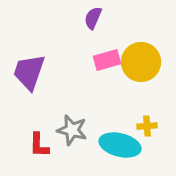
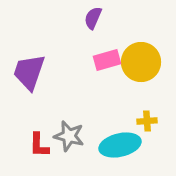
yellow cross: moved 5 px up
gray star: moved 3 px left, 6 px down
cyan ellipse: rotated 27 degrees counterclockwise
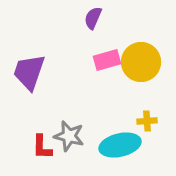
red L-shape: moved 3 px right, 2 px down
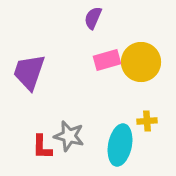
cyan ellipse: rotated 66 degrees counterclockwise
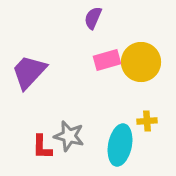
purple trapezoid: rotated 24 degrees clockwise
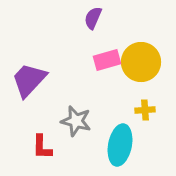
purple trapezoid: moved 8 px down
yellow cross: moved 2 px left, 11 px up
gray star: moved 7 px right, 15 px up
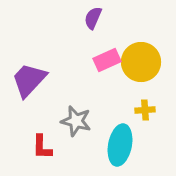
pink rectangle: rotated 8 degrees counterclockwise
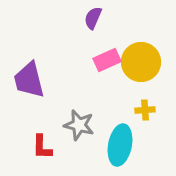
purple trapezoid: rotated 57 degrees counterclockwise
gray star: moved 3 px right, 4 px down
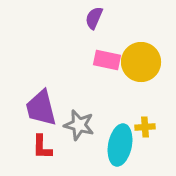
purple semicircle: moved 1 px right
pink rectangle: rotated 36 degrees clockwise
purple trapezoid: moved 12 px right, 28 px down
yellow cross: moved 17 px down
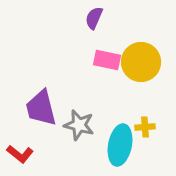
red L-shape: moved 22 px left, 7 px down; rotated 52 degrees counterclockwise
